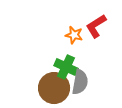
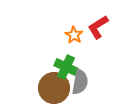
red L-shape: moved 2 px right, 1 px down
orange star: rotated 18 degrees clockwise
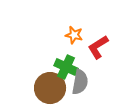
red L-shape: moved 20 px down
orange star: rotated 18 degrees counterclockwise
brown circle: moved 4 px left
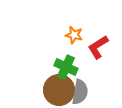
gray semicircle: moved 10 px down
brown circle: moved 9 px right, 2 px down
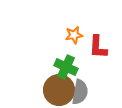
orange star: rotated 24 degrees counterclockwise
red L-shape: rotated 55 degrees counterclockwise
